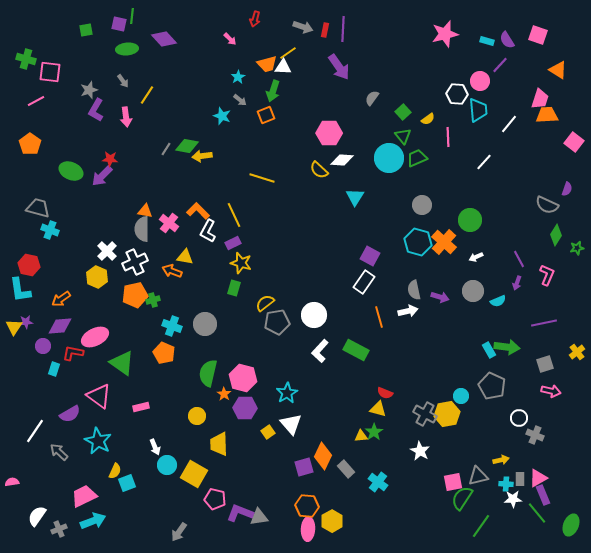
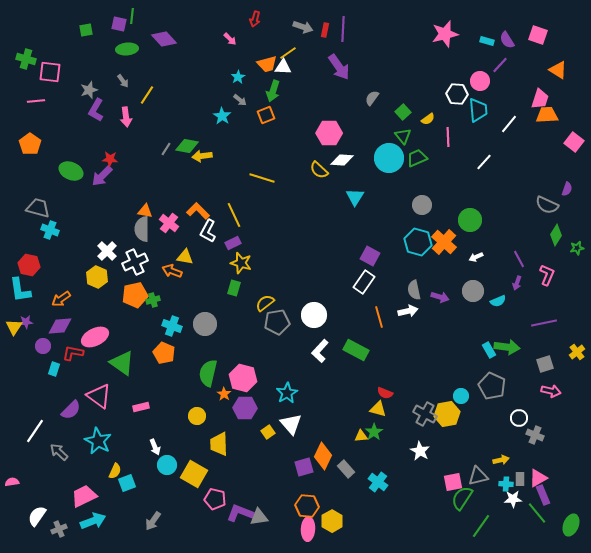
pink line at (36, 101): rotated 24 degrees clockwise
cyan star at (222, 116): rotated 12 degrees clockwise
purple semicircle at (70, 414): moved 1 px right, 4 px up; rotated 15 degrees counterclockwise
gray arrow at (179, 532): moved 26 px left, 11 px up
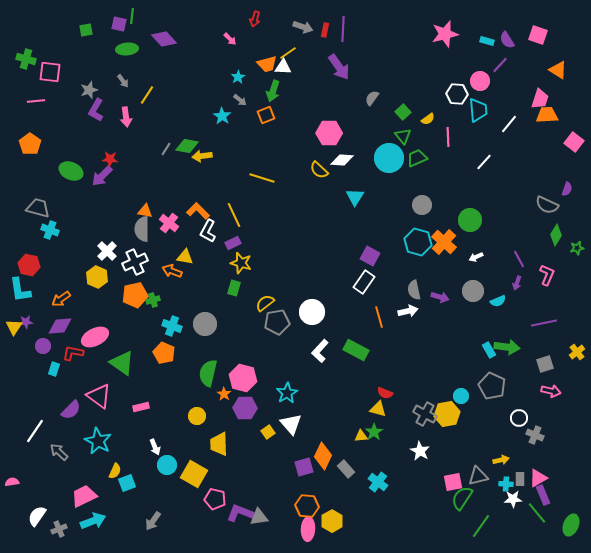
white circle at (314, 315): moved 2 px left, 3 px up
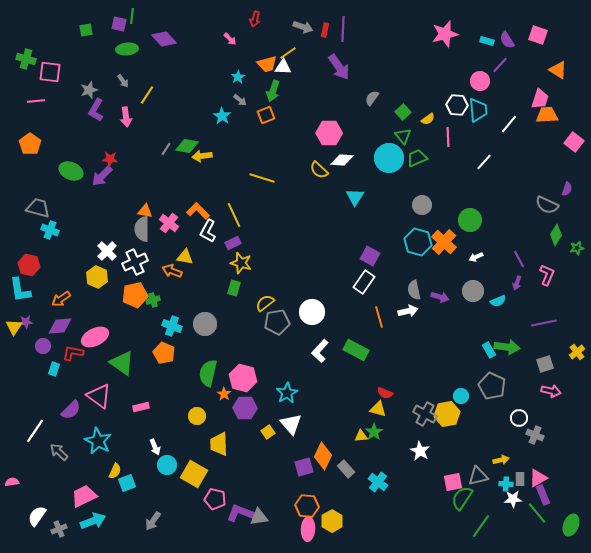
white hexagon at (457, 94): moved 11 px down
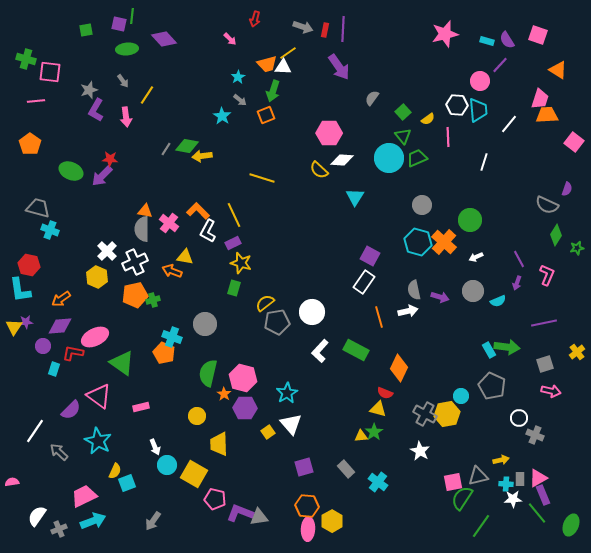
white line at (484, 162): rotated 24 degrees counterclockwise
cyan cross at (172, 326): moved 11 px down
orange diamond at (323, 456): moved 76 px right, 88 px up
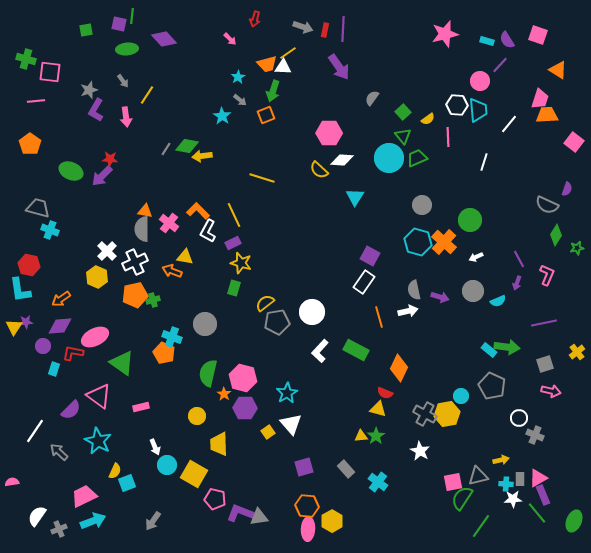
cyan rectangle at (489, 350): rotated 21 degrees counterclockwise
green star at (374, 432): moved 2 px right, 4 px down
green ellipse at (571, 525): moved 3 px right, 4 px up
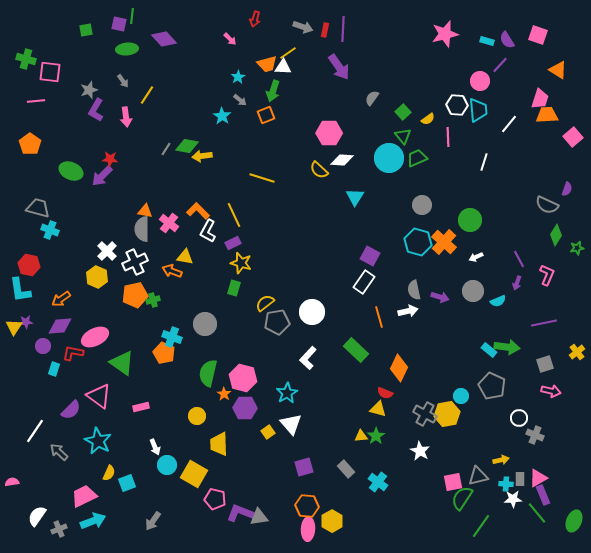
pink square at (574, 142): moved 1 px left, 5 px up; rotated 12 degrees clockwise
green rectangle at (356, 350): rotated 15 degrees clockwise
white L-shape at (320, 351): moved 12 px left, 7 px down
yellow semicircle at (115, 471): moved 6 px left, 2 px down
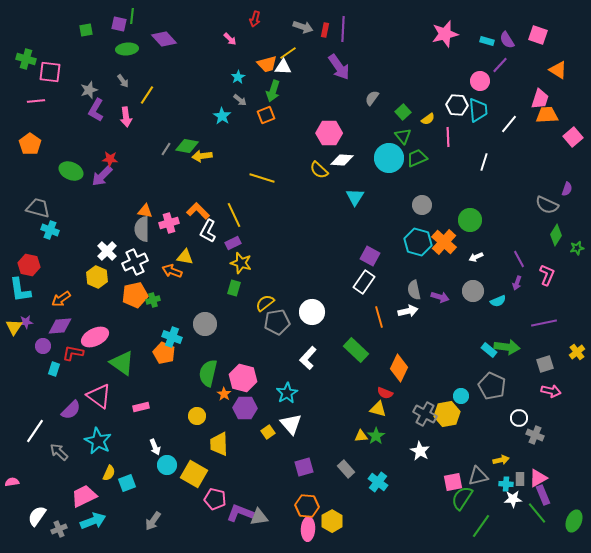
pink cross at (169, 223): rotated 36 degrees clockwise
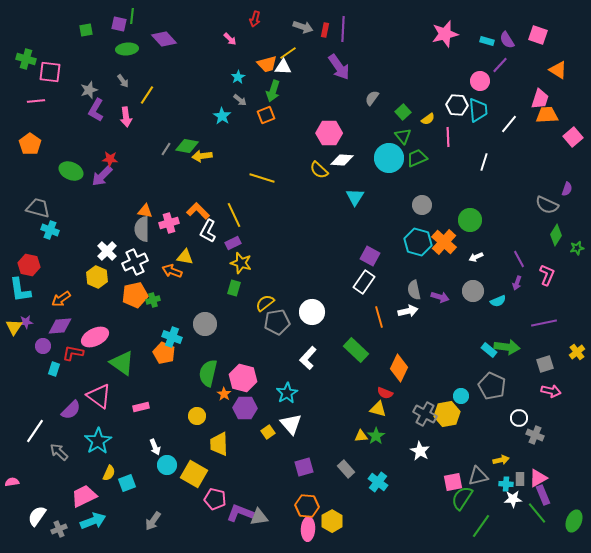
cyan star at (98, 441): rotated 12 degrees clockwise
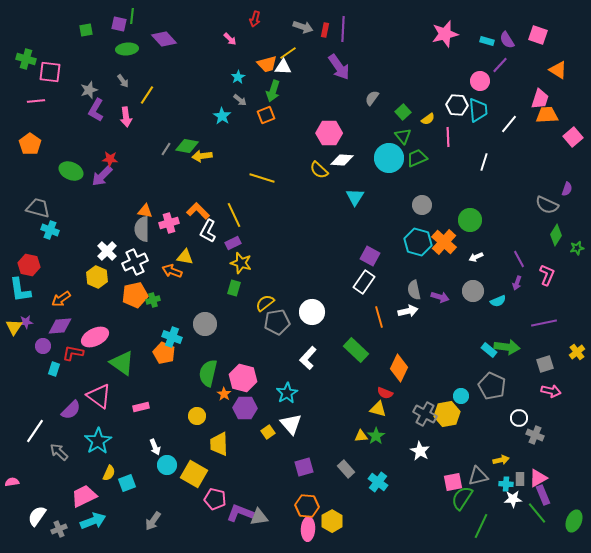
green line at (481, 526): rotated 10 degrees counterclockwise
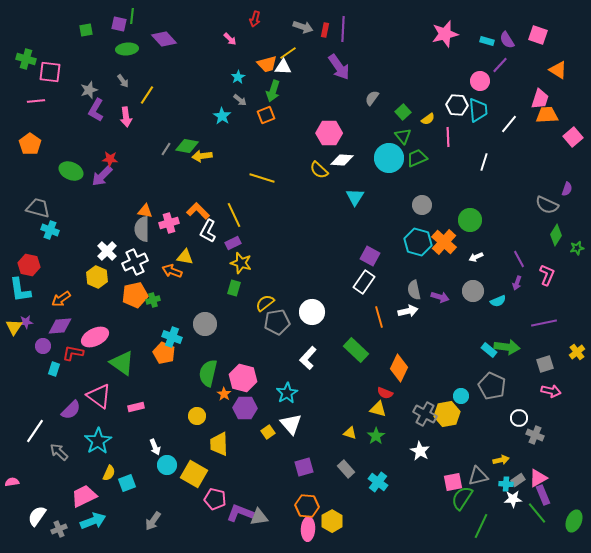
pink rectangle at (141, 407): moved 5 px left
yellow triangle at (361, 436): moved 11 px left, 3 px up; rotated 24 degrees clockwise
gray rectangle at (520, 479): moved 2 px left, 1 px down; rotated 56 degrees clockwise
